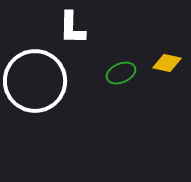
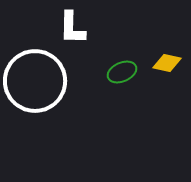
green ellipse: moved 1 px right, 1 px up
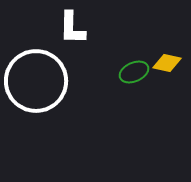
green ellipse: moved 12 px right
white circle: moved 1 px right
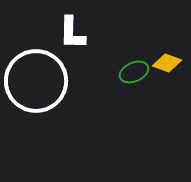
white L-shape: moved 5 px down
yellow diamond: rotated 8 degrees clockwise
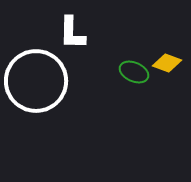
green ellipse: rotated 48 degrees clockwise
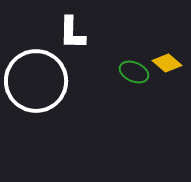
yellow diamond: rotated 20 degrees clockwise
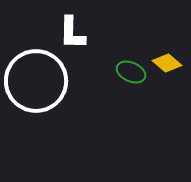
green ellipse: moved 3 px left
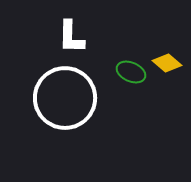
white L-shape: moved 1 px left, 4 px down
white circle: moved 29 px right, 17 px down
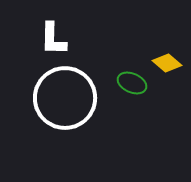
white L-shape: moved 18 px left, 2 px down
green ellipse: moved 1 px right, 11 px down
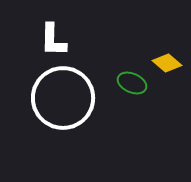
white L-shape: moved 1 px down
white circle: moved 2 px left
